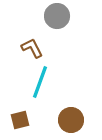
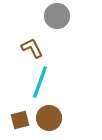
brown circle: moved 22 px left, 2 px up
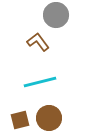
gray circle: moved 1 px left, 1 px up
brown L-shape: moved 6 px right, 6 px up; rotated 10 degrees counterclockwise
cyan line: rotated 56 degrees clockwise
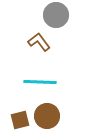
brown L-shape: moved 1 px right
cyan line: rotated 16 degrees clockwise
brown circle: moved 2 px left, 2 px up
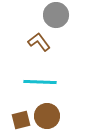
brown square: moved 1 px right
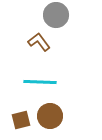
brown circle: moved 3 px right
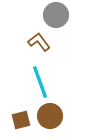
cyan line: rotated 68 degrees clockwise
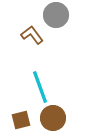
brown L-shape: moved 7 px left, 7 px up
cyan line: moved 5 px down
brown circle: moved 3 px right, 2 px down
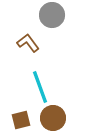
gray circle: moved 4 px left
brown L-shape: moved 4 px left, 8 px down
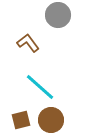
gray circle: moved 6 px right
cyan line: rotated 28 degrees counterclockwise
brown circle: moved 2 px left, 2 px down
